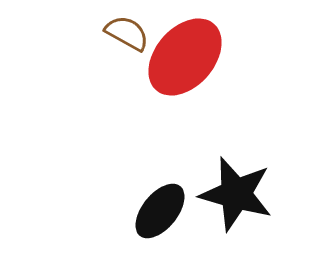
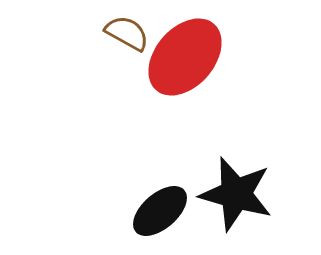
black ellipse: rotated 10 degrees clockwise
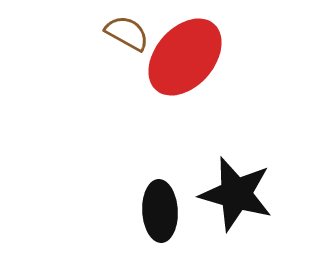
black ellipse: rotated 52 degrees counterclockwise
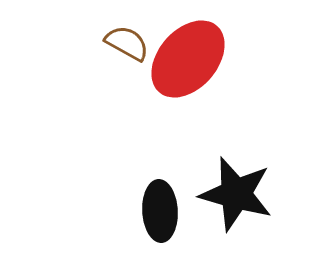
brown semicircle: moved 10 px down
red ellipse: moved 3 px right, 2 px down
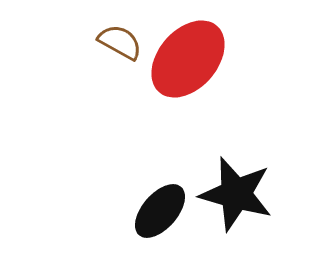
brown semicircle: moved 7 px left, 1 px up
black ellipse: rotated 44 degrees clockwise
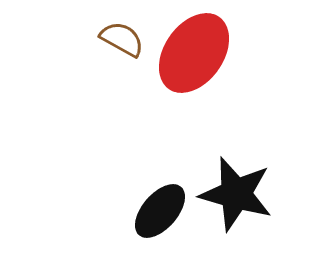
brown semicircle: moved 2 px right, 3 px up
red ellipse: moved 6 px right, 6 px up; rotated 6 degrees counterclockwise
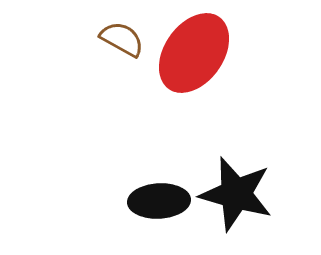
black ellipse: moved 1 px left, 10 px up; rotated 46 degrees clockwise
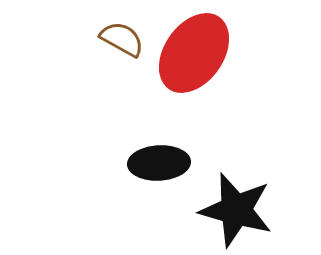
black star: moved 16 px down
black ellipse: moved 38 px up
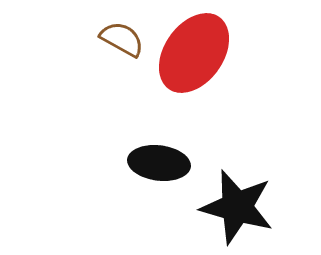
black ellipse: rotated 10 degrees clockwise
black star: moved 1 px right, 3 px up
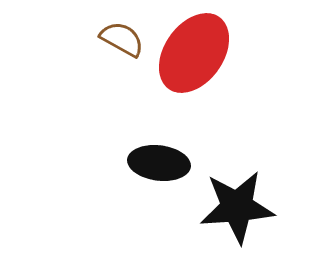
black star: rotated 20 degrees counterclockwise
